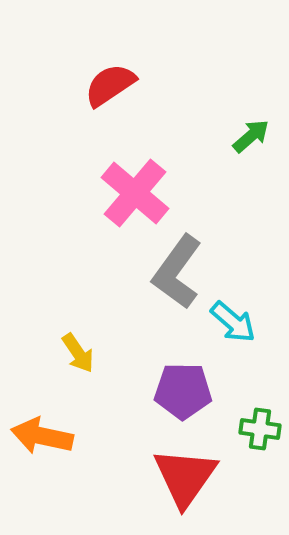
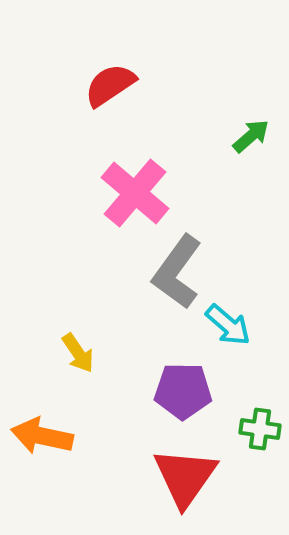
cyan arrow: moved 5 px left, 3 px down
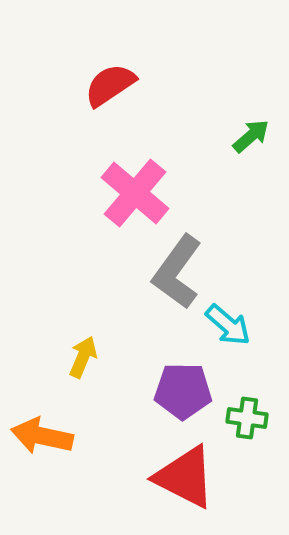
yellow arrow: moved 5 px right, 4 px down; rotated 123 degrees counterclockwise
green cross: moved 13 px left, 11 px up
red triangle: rotated 38 degrees counterclockwise
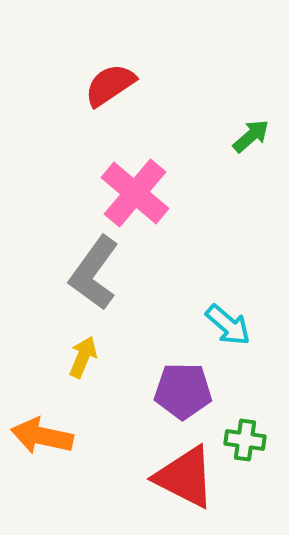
gray L-shape: moved 83 px left, 1 px down
green cross: moved 2 px left, 22 px down
